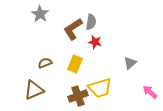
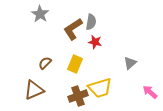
brown semicircle: rotated 24 degrees counterclockwise
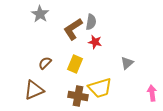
gray triangle: moved 3 px left
pink arrow: moved 2 px right, 1 px down; rotated 42 degrees clockwise
brown cross: rotated 30 degrees clockwise
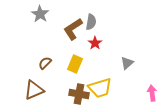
red star: moved 1 px down; rotated 24 degrees clockwise
brown cross: moved 1 px right, 2 px up
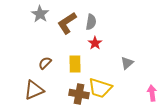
brown L-shape: moved 6 px left, 6 px up
yellow rectangle: rotated 24 degrees counterclockwise
yellow trapezoid: rotated 35 degrees clockwise
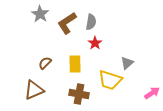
yellow trapezoid: moved 10 px right, 8 px up
pink arrow: rotated 63 degrees clockwise
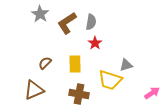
gray triangle: moved 1 px left, 2 px down; rotated 24 degrees clockwise
